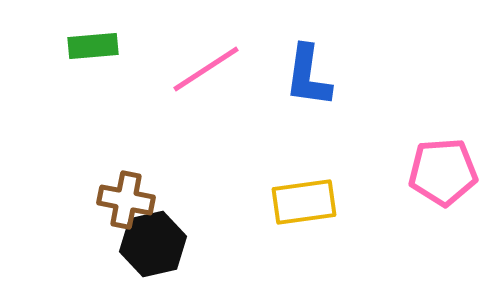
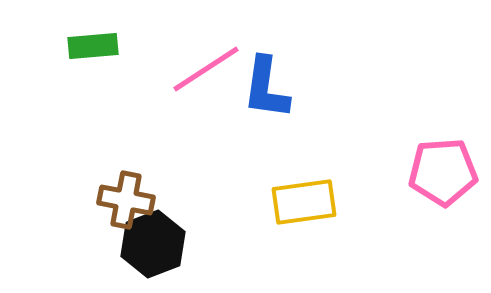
blue L-shape: moved 42 px left, 12 px down
black hexagon: rotated 8 degrees counterclockwise
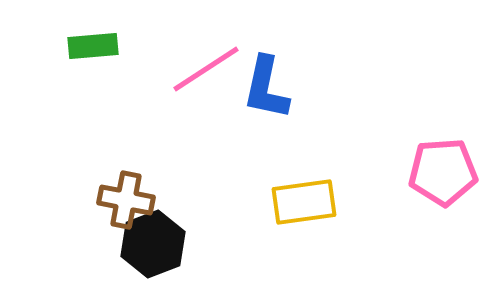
blue L-shape: rotated 4 degrees clockwise
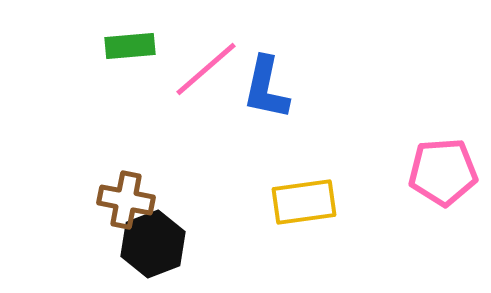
green rectangle: moved 37 px right
pink line: rotated 8 degrees counterclockwise
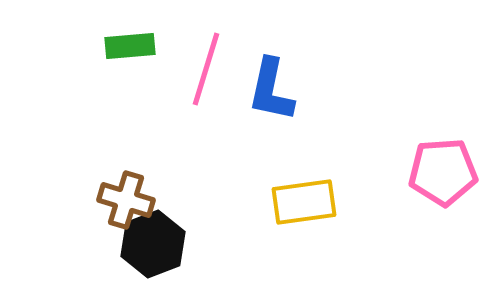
pink line: rotated 32 degrees counterclockwise
blue L-shape: moved 5 px right, 2 px down
brown cross: rotated 6 degrees clockwise
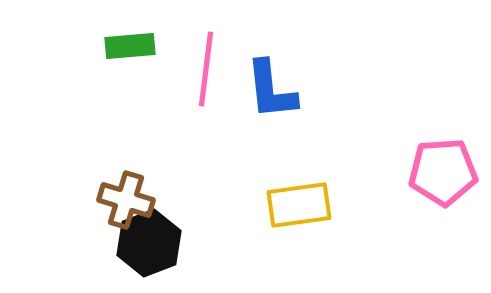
pink line: rotated 10 degrees counterclockwise
blue L-shape: rotated 18 degrees counterclockwise
yellow rectangle: moved 5 px left, 3 px down
black hexagon: moved 4 px left, 1 px up
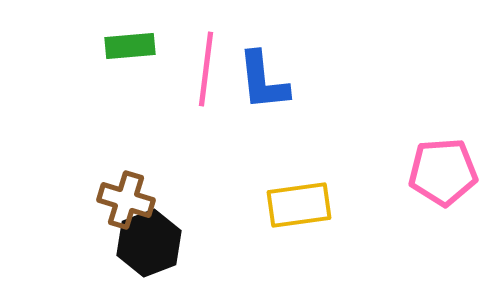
blue L-shape: moved 8 px left, 9 px up
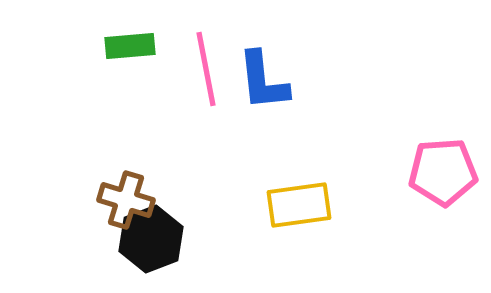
pink line: rotated 18 degrees counterclockwise
black hexagon: moved 2 px right, 4 px up
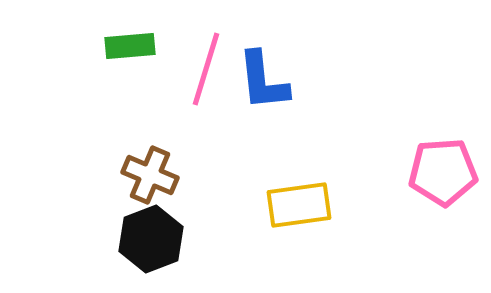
pink line: rotated 28 degrees clockwise
brown cross: moved 24 px right, 25 px up; rotated 6 degrees clockwise
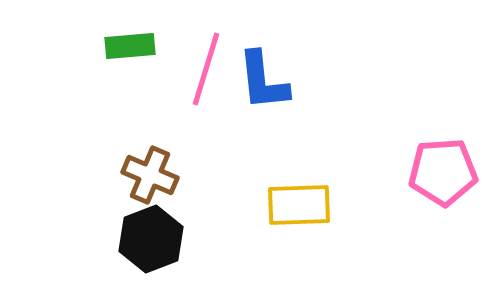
yellow rectangle: rotated 6 degrees clockwise
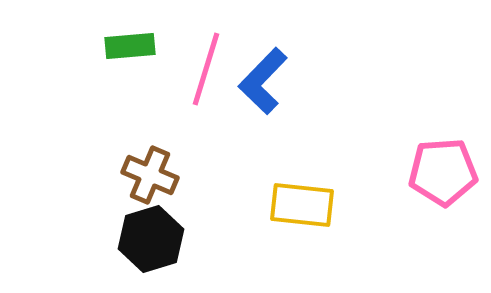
blue L-shape: rotated 50 degrees clockwise
yellow rectangle: moved 3 px right; rotated 8 degrees clockwise
black hexagon: rotated 4 degrees clockwise
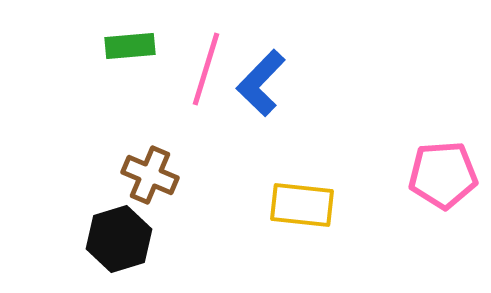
blue L-shape: moved 2 px left, 2 px down
pink pentagon: moved 3 px down
black hexagon: moved 32 px left
